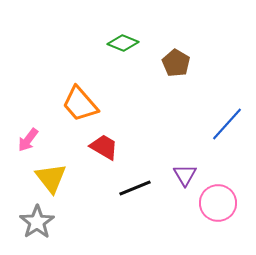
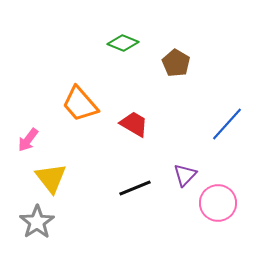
red trapezoid: moved 30 px right, 23 px up
purple triangle: rotated 15 degrees clockwise
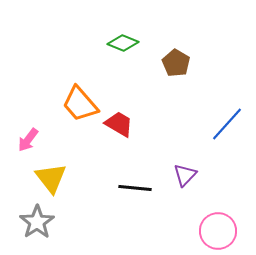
red trapezoid: moved 15 px left
black line: rotated 28 degrees clockwise
pink circle: moved 28 px down
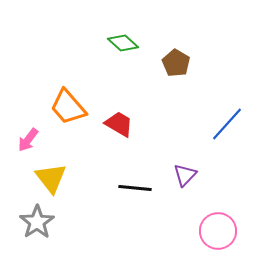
green diamond: rotated 20 degrees clockwise
orange trapezoid: moved 12 px left, 3 px down
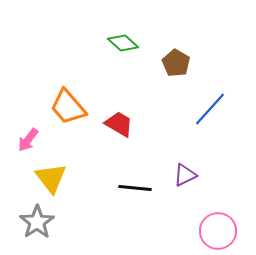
blue line: moved 17 px left, 15 px up
purple triangle: rotated 20 degrees clockwise
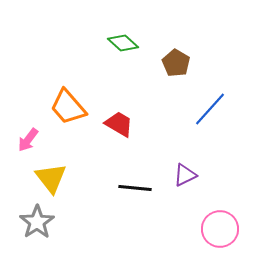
pink circle: moved 2 px right, 2 px up
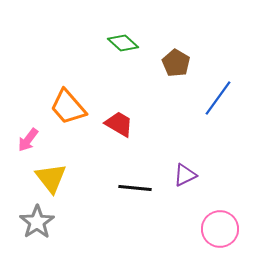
blue line: moved 8 px right, 11 px up; rotated 6 degrees counterclockwise
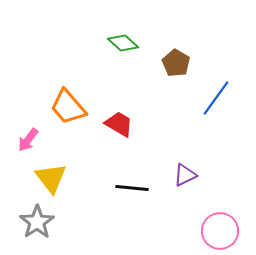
blue line: moved 2 px left
black line: moved 3 px left
pink circle: moved 2 px down
